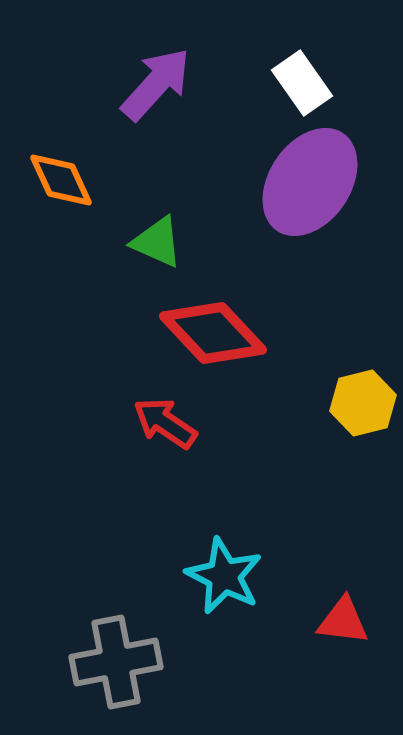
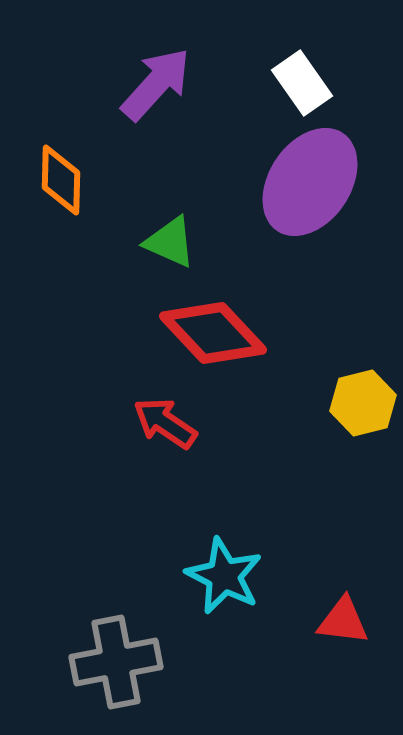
orange diamond: rotated 26 degrees clockwise
green triangle: moved 13 px right
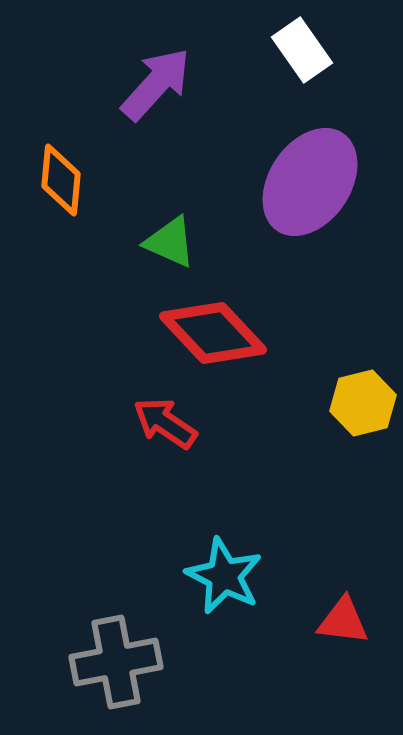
white rectangle: moved 33 px up
orange diamond: rotated 4 degrees clockwise
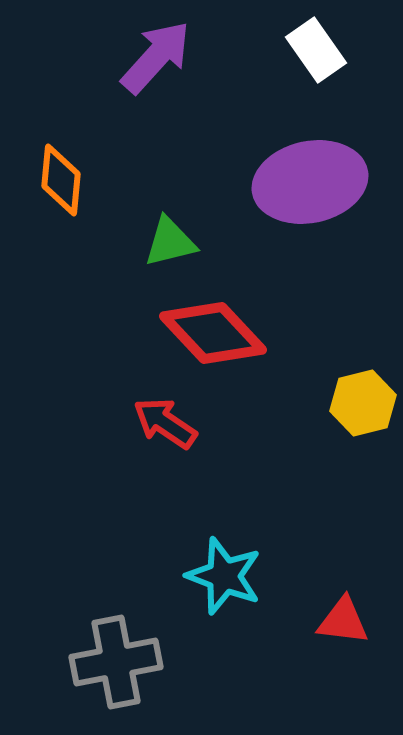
white rectangle: moved 14 px right
purple arrow: moved 27 px up
purple ellipse: rotated 44 degrees clockwise
green triangle: rotated 38 degrees counterclockwise
cyan star: rotated 6 degrees counterclockwise
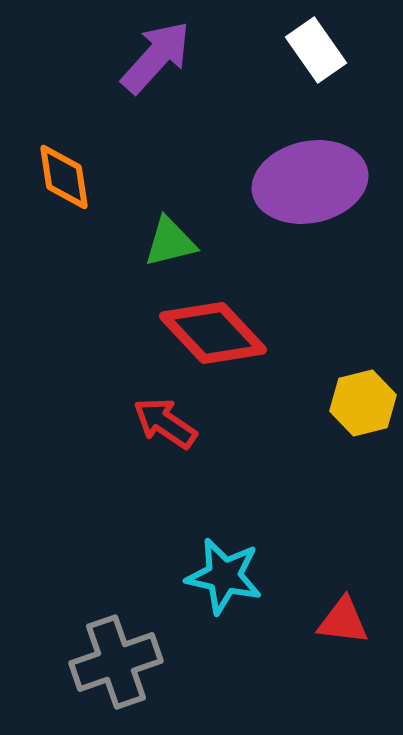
orange diamond: moved 3 px right, 3 px up; rotated 14 degrees counterclockwise
cyan star: rotated 8 degrees counterclockwise
gray cross: rotated 8 degrees counterclockwise
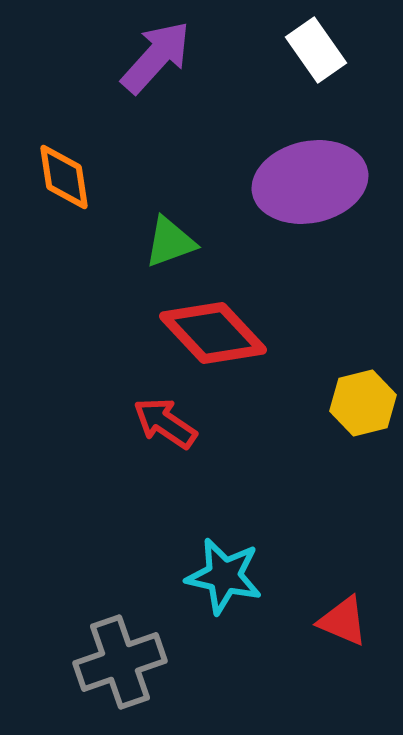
green triangle: rotated 6 degrees counterclockwise
red triangle: rotated 16 degrees clockwise
gray cross: moved 4 px right
